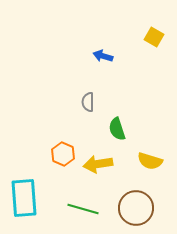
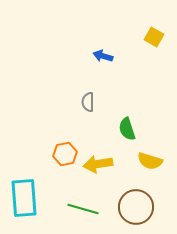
green semicircle: moved 10 px right
orange hexagon: moved 2 px right; rotated 25 degrees clockwise
brown circle: moved 1 px up
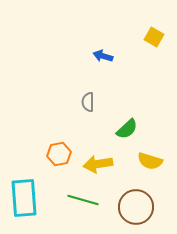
green semicircle: rotated 115 degrees counterclockwise
orange hexagon: moved 6 px left
green line: moved 9 px up
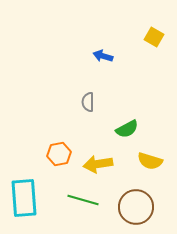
green semicircle: rotated 15 degrees clockwise
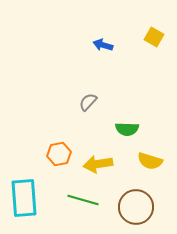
blue arrow: moved 11 px up
gray semicircle: rotated 42 degrees clockwise
green semicircle: rotated 30 degrees clockwise
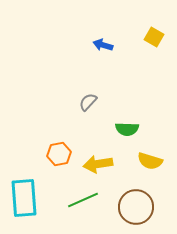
green line: rotated 40 degrees counterclockwise
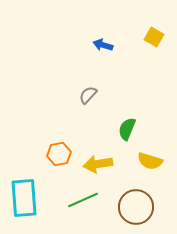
gray semicircle: moved 7 px up
green semicircle: rotated 110 degrees clockwise
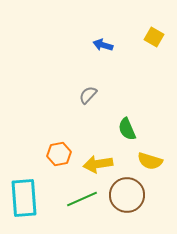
green semicircle: rotated 45 degrees counterclockwise
green line: moved 1 px left, 1 px up
brown circle: moved 9 px left, 12 px up
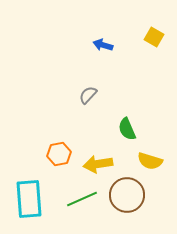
cyan rectangle: moved 5 px right, 1 px down
